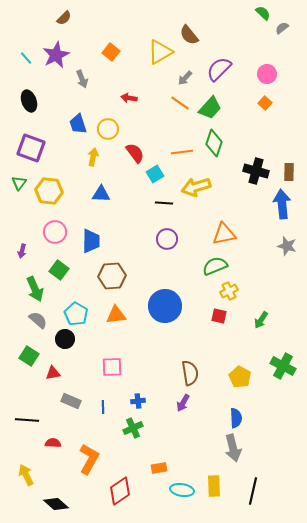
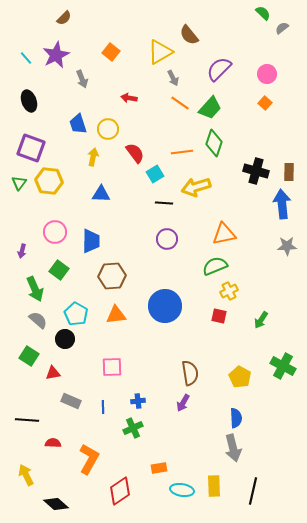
gray arrow at (185, 78): moved 12 px left; rotated 70 degrees counterclockwise
yellow hexagon at (49, 191): moved 10 px up
gray star at (287, 246): rotated 18 degrees counterclockwise
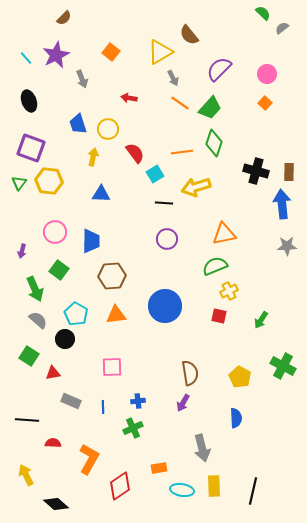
gray arrow at (233, 448): moved 31 px left
red diamond at (120, 491): moved 5 px up
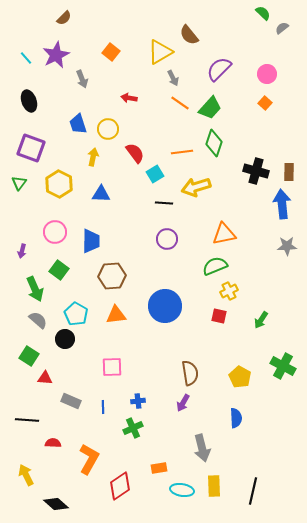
yellow hexagon at (49, 181): moved 10 px right, 3 px down; rotated 20 degrees clockwise
red triangle at (53, 373): moved 8 px left, 5 px down; rotated 14 degrees clockwise
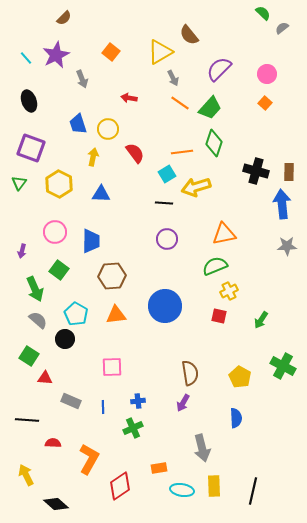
cyan square at (155, 174): moved 12 px right
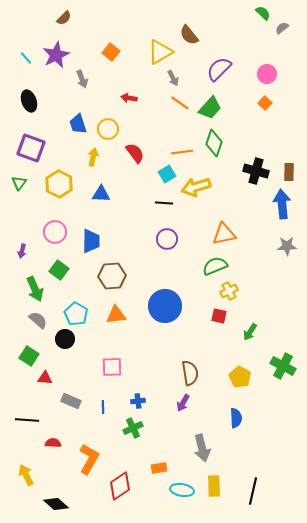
green arrow at (261, 320): moved 11 px left, 12 px down
